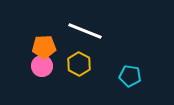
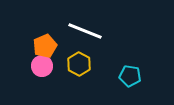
orange pentagon: moved 1 px right, 1 px up; rotated 20 degrees counterclockwise
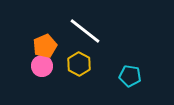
white line: rotated 16 degrees clockwise
